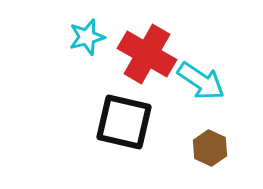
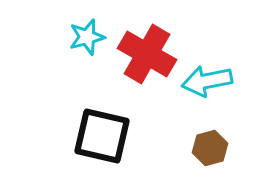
cyan arrow: moved 6 px right; rotated 135 degrees clockwise
black square: moved 22 px left, 14 px down
brown hexagon: rotated 20 degrees clockwise
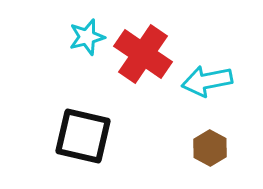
red cross: moved 4 px left; rotated 4 degrees clockwise
black square: moved 19 px left
brown hexagon: rotated 16 degrees counterclockwise
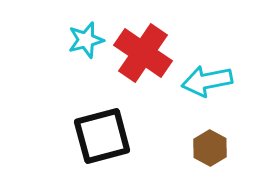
cyan star: moved 1 px left, 3 px down
red cross: moved 1 px up
black square: moved 19 px right; rotated 28 degrees counterclockwise
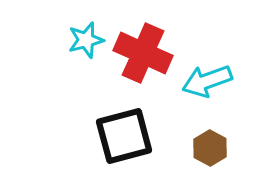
red cross: rotated 10 degrees counterclockwise
cyan arrow: rotated 9 degrees counterclockwise
black square: moved 22 px right
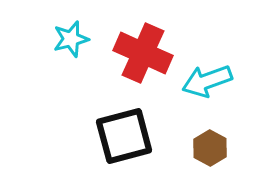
cyan star: moved 15 px left, 1 px up
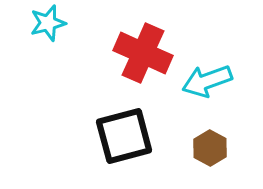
cyan star: moved 23 px left, 16 px up
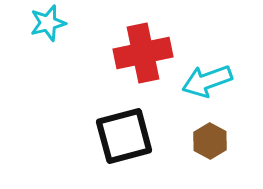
red cross: rotated 36 degrees counterclockwise
brown hexagon: moved 7 px up
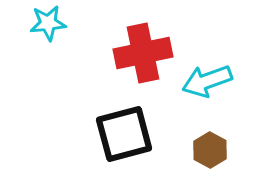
cyan star: rotated 9 degrees clockwise
black square: moved 2 px up
brown hexagon: moved 9 px down
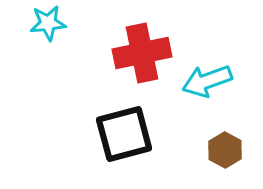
red cross: moved 1 px left
brown hexagon: moved 15 px right
